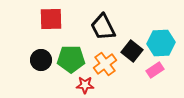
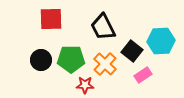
cyan hexagon: moved 2 px up
orange cross: rotated 10 degrees counterclockwise
pink rectangle: moved 12 px left, 5 px down
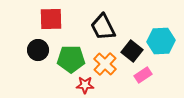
black circle: moved 3 px left, 10 px up
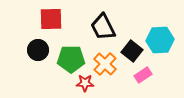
cyan hexagon: moved 1 px left, 1 px up
red star: moved 2 px up
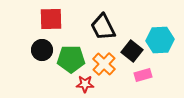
black circle: moved 4 px right
orange cross: moved 1 px left
pink rectangle: rotated 18 degrees clockwise
red star: moved 1 px down
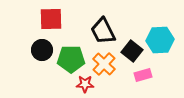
black trapezoid: moved 4 px down
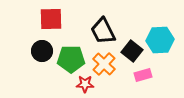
black circle: moved 1 px down
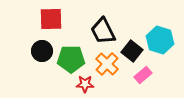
cyan hexagon: rotated 20 degrees clockwise
orange cross: moved 3 px right
pink rectangle: rotated 24 degrees counterclockwise
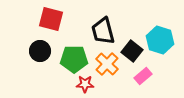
red square: rotated 15 degrees clockwise
black trapezoid: rotated 12 degrees clockwise
black circle: moved 2 px left
green pentagon: moved 3 px right
pink rectangle: moved 1 px down
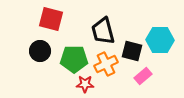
cyan hexagon: rotated 16 degrees counterclockwise
black square: rotated 25 degrees counterclockwise
orange cross: moved 1 px left; rotated 20 degrees clockwise
